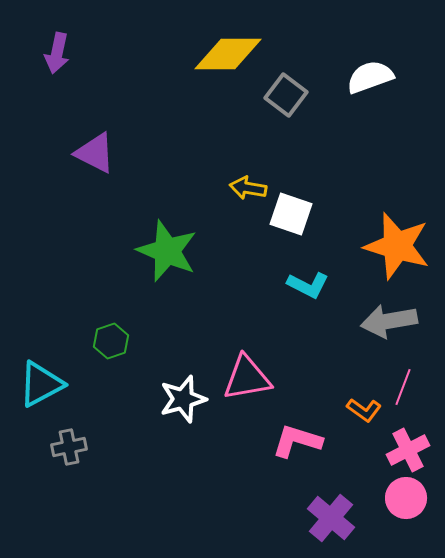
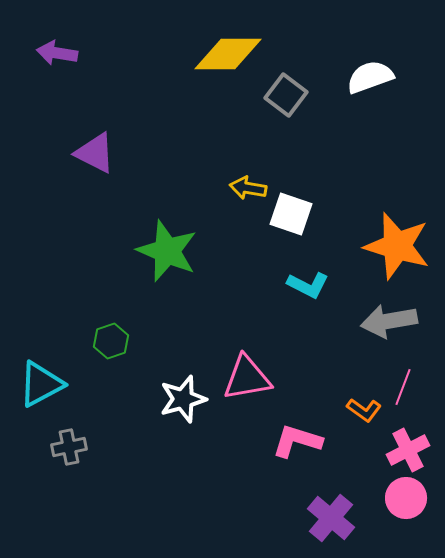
purple arrow: rotated 87 degrees clockwise
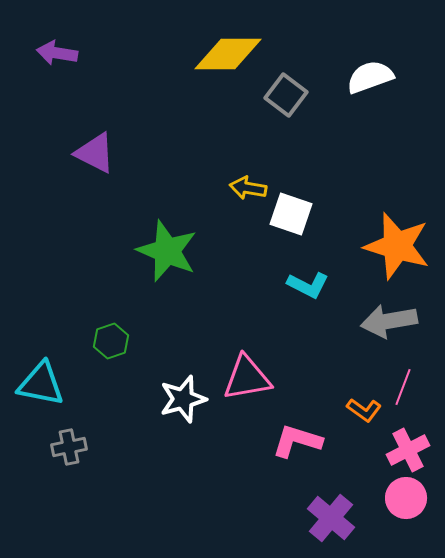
cyan triangle: rotated 39 degrees clockwise
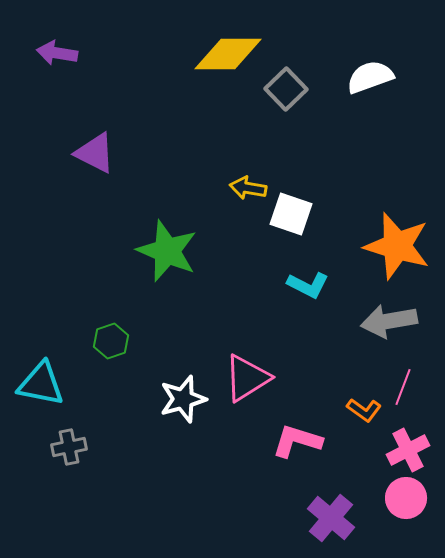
gray square: moved 6 px up; rotated 9 degrees clockwise
pink triangle: rotated 22 degrees counterclockwise
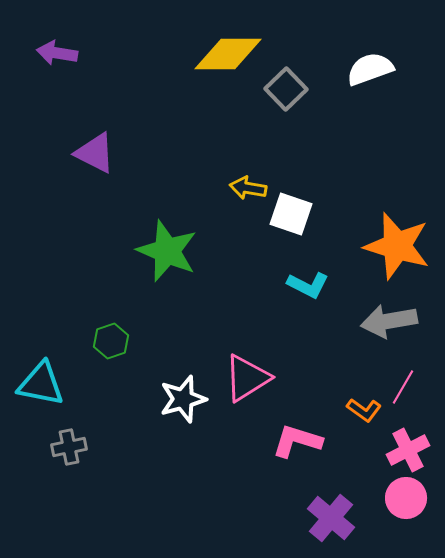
white semicircle: moved 8 px up
pink line: rotated 9 degrees clockwise
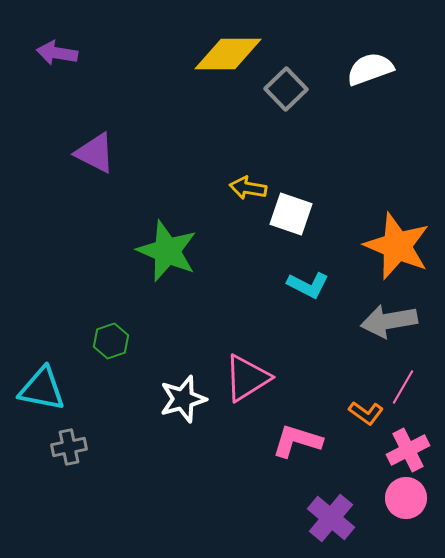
orange star: rotated 6 degrees clockwise
cyan triangle: moved 1 px right, 5 px down
orange L-shape: moved 2 px right, 3 px down
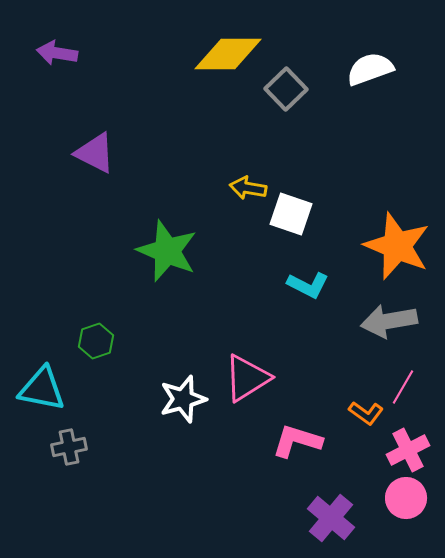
green hexagon: moved 15 px left
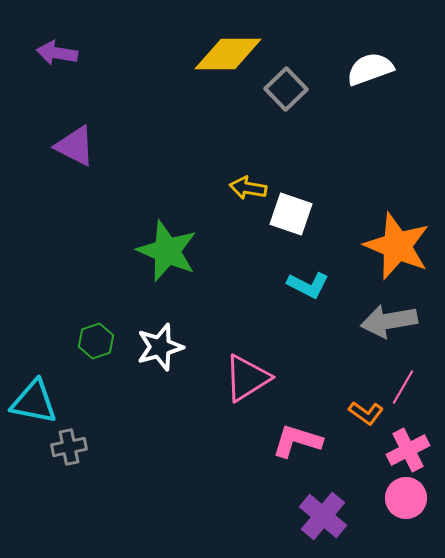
purple triangle: moved 20 px left, 7 px up
cyan triangle: moved 8 px left, 13 px down
white star: moved 23 px left, 52 px up
purple cross: moved 8 px left, 2 px up
